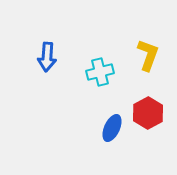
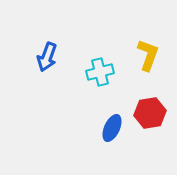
blue arrow: rotated 16 degrees clockwise
red hexagon: moved 2 px right; rotated 20 degrees clockwise
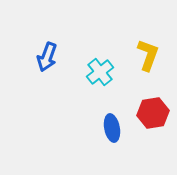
cyan cross: rotated 24 degrees counterclockwise
red hexagon: moved 3 px right
blue ellipse: rotated 36 degrees counterclockwise
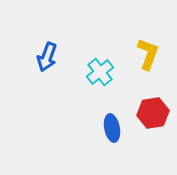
yellow L-shape: moved 1 px up
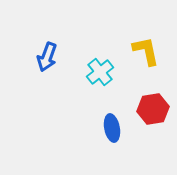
yellow L-shape: moved 2 px left, 3 px up; rotated 32 degrees counterclockwise
red hexagon: moved 4 px up
